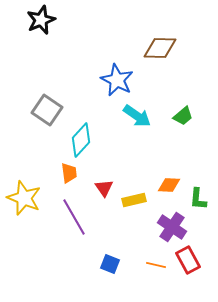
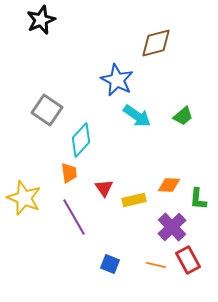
brown diamond: moved 4 px left, 5 px up; rotated 16 degrees counterclockwise
purple cross: rotated 12 degrees clockwise
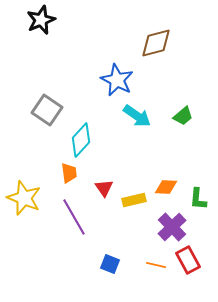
orange diamond: moved 3 px left, 2 px down
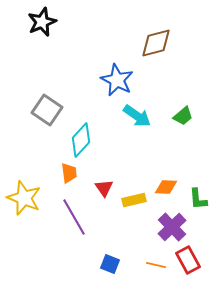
black star: moved 1 px right, 2 px down
green L-shape: rotated 10 degrees counterclockwise
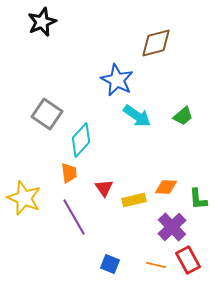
gray square: moved 4 px down
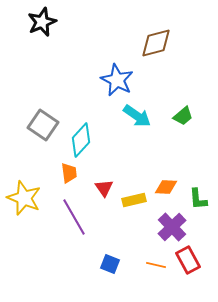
gray square: moved 4 px left, 11 px down
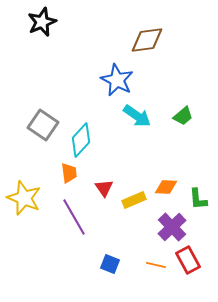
brown diamond: moved 9 px left, 3 px up; rotated 8 degrees clockwise
yellow rectangle: rotated 10 degrees counterclockwise
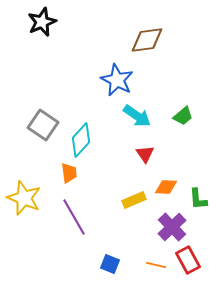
red triangle: moved 41 px right, 34 px up
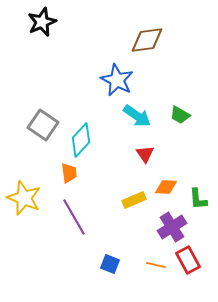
green trapezoid: moved 3 px left, 1 px up; rotated 70 degrees clockwise
purple cross: rotated 12 degrees clockwise
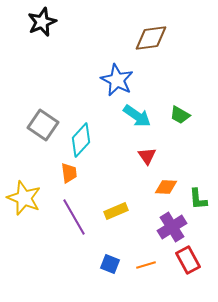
brown diamond: moved 4 px right, 2 px up
red triangle: moved 2 px right, 2 px down
yellow rectangle: moved 18 px left, 11 px down
orange line: moved 10 px left; rotated 30 degrees counterclockwise
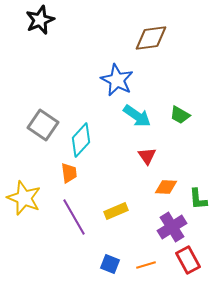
black star: moved 2 px left, 2 px up
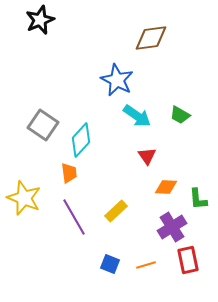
yellow rectangle: rotated 20 degrees counterclockwise
red rectangle: rotated 16 degrees clockwise
